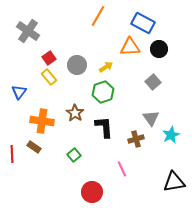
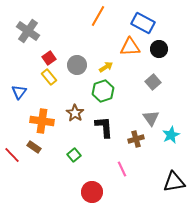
green hexagon: moved 1 px up
red line: moved 1 px down; rotated 42 degrees counterclockwise
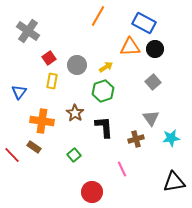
blue rectangle: moved 1 px right
black circle: moved 4 px left
yellow rectangle: moved 3 px right, 4 px down; rotated 49 degrees clockwise
cyan star: moved 3 px down; rotated 18 degrees clockwise
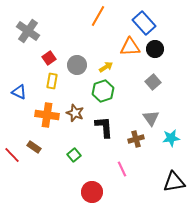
blue rectangle: rotated 20 degrees clockwise
blue triangle: rotated 42 degrees counterclockwise
brown star: rotated 12 degrees counterclockwise
orange cross: moved 5 px right, 6 px up
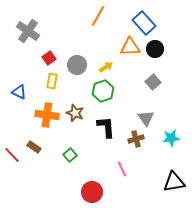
gray triangle: moved 5 px left
black L-shape: moved 2 px right
green square: moved 4 px left
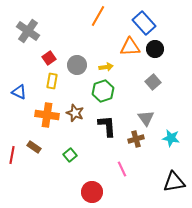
yellow arrow: rotated 24 degrees clockwise
black L-shape: moved 1 px right, 1 px up
cyan star: rotated 18 degrees clockwise
red line: rotated 54 degrees clockwise
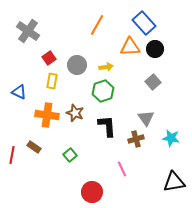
orange line: moved 1 px left, 9 px down
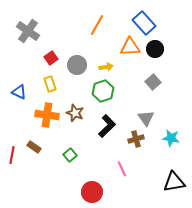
red square: moved 2 px right
yellow rectangle: moved 2 px left, 3 px down; rotated 28 degrees counterclockwise
black L-shape: rotated 50 degrees clockwise
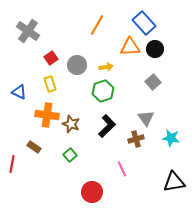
brown star: moved 4 px left, 11 px down
red line: moved 9 px down
